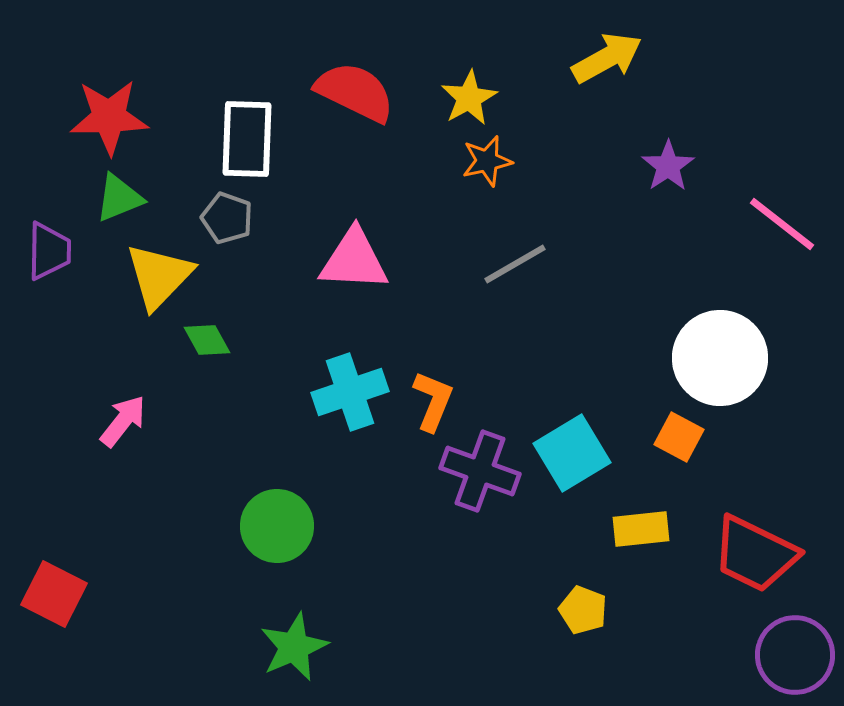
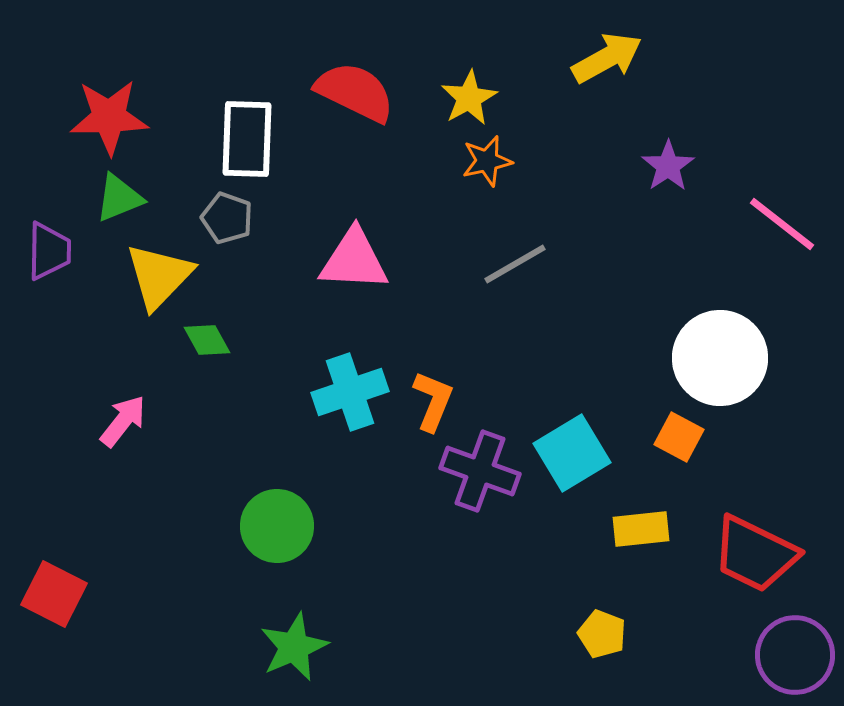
yellow pentagon: moved 19 px right, 24 px down
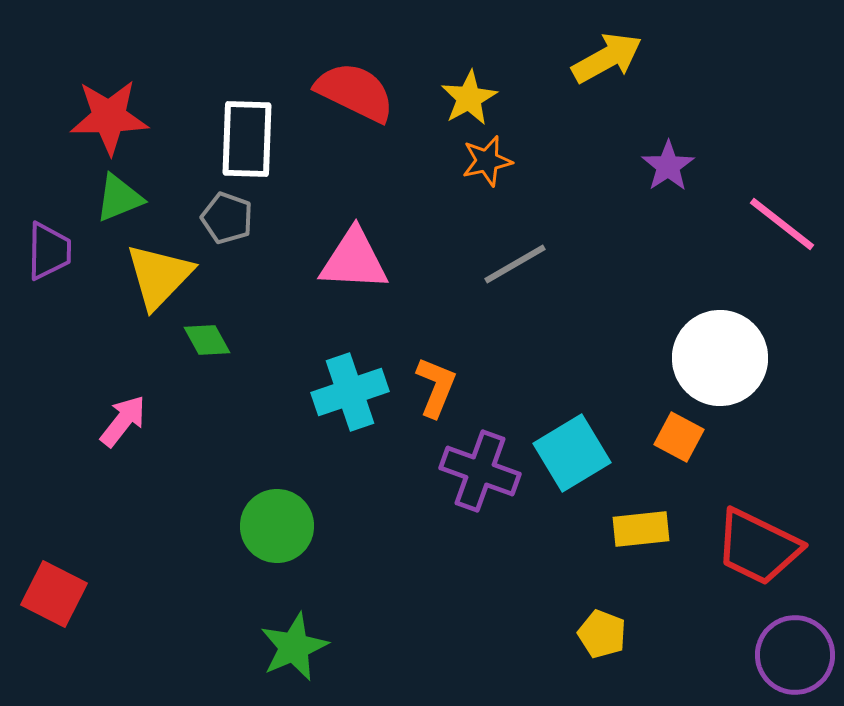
orange L-shape: moved 3 px right, 14 px up
red trapezoid: moved 3 px right, 7 px up
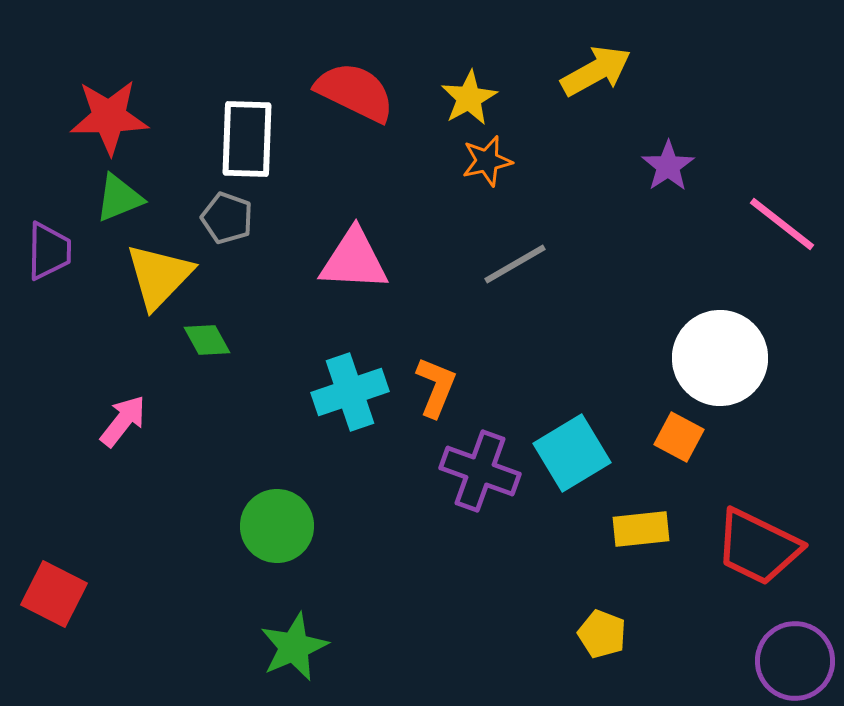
yellow arrow: moved 11 px left, 13 px down
purple circle: moved 6 px down
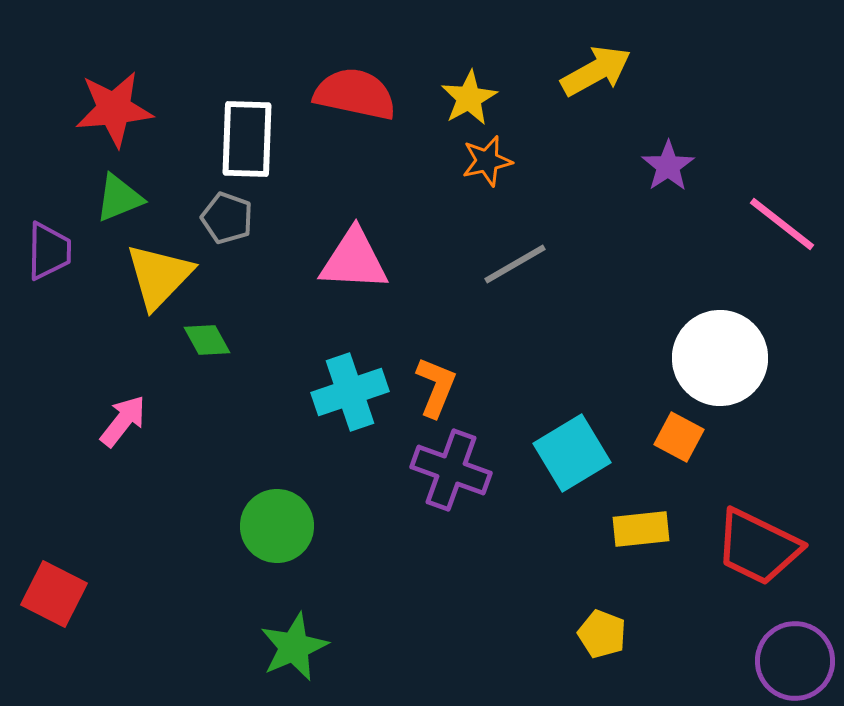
red semicircle: moved 2 px down; rotated 14 degrees counterclockwise
red star: moved 5 px right, 8 px up; rotated 4 degrees counterclockwise
purple cross: moved 29 px left, 1 px up
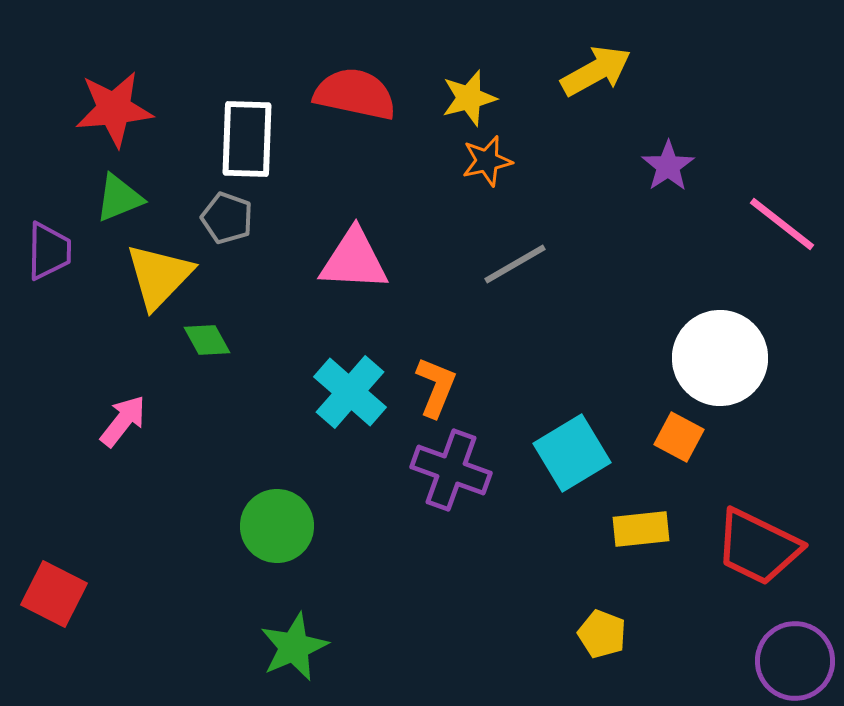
yellow star: rotated 14 degrees clockwise
cyan cross: rotated 30 degrees counterclockwise
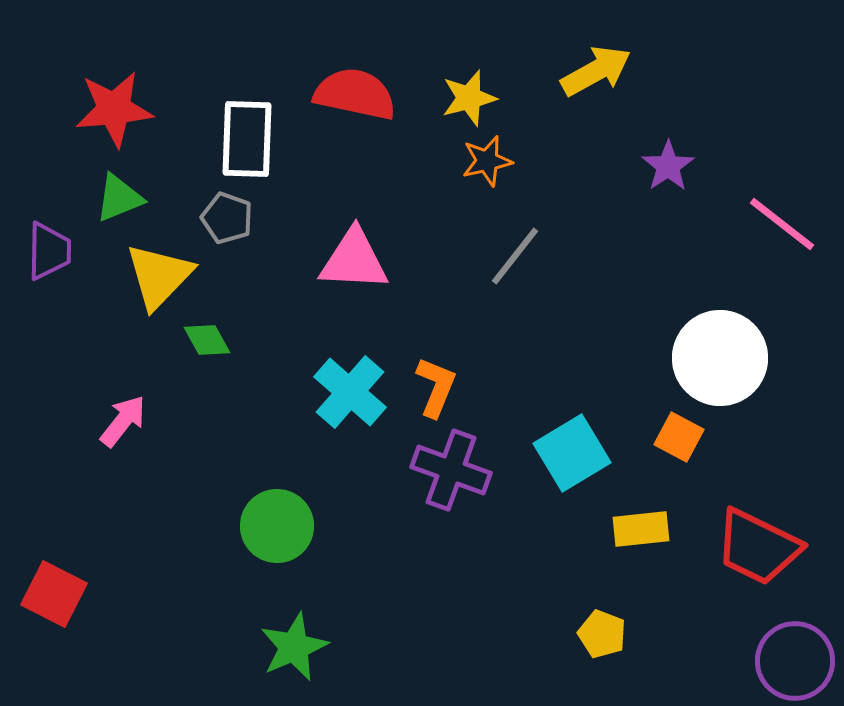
gray line: moved 8 px up; rotated 22 degrees counterclockwise
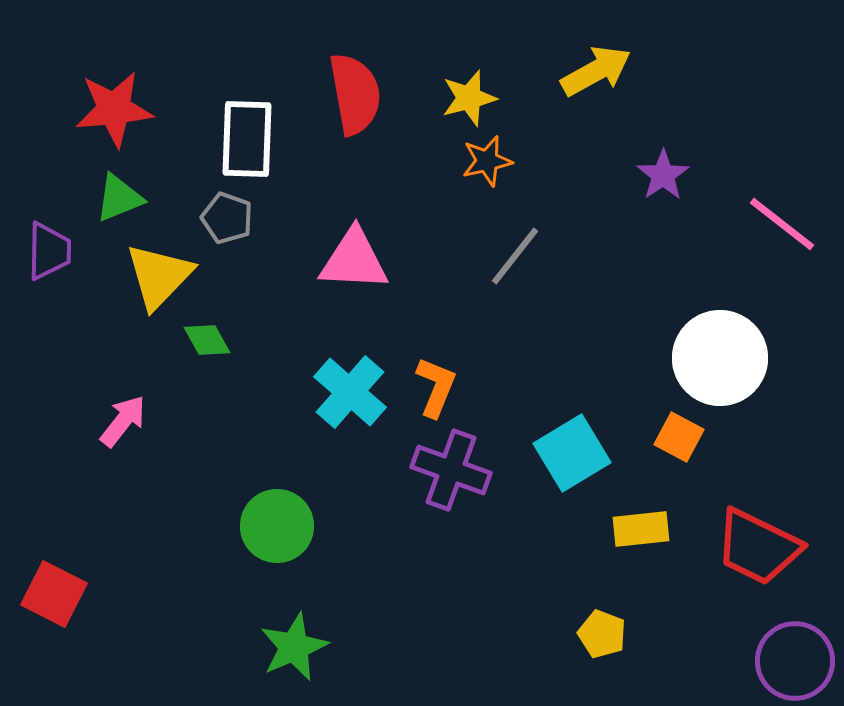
red semicircle: rotated 68 degrees clockwise
purple star: moved 5 px left, 9 px down
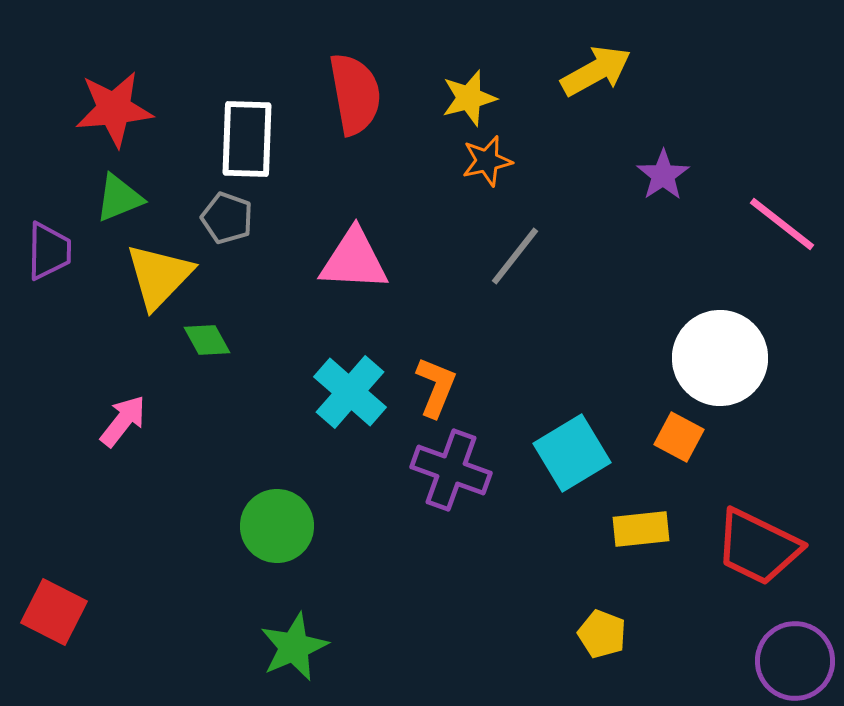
red square: moved 18 px down
